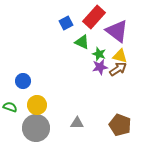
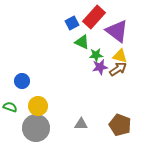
blue square: moved 6 px right
green star: moved 3 px left, 1 px down; rotated 24 degrees counterclockwise
blue circle: moved 1 px left
yellow circle: moved 1 px right, 1 px down
gray triangle: moved 4 px right, 1 px down
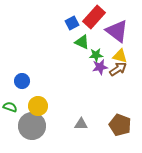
gray circle: moved 4 px left, 2 px up
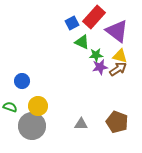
brown pentagon: moved 3 px left, 3 px up
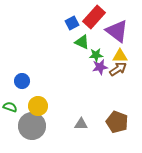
yellow triangle: rotated 14 degrees counterclockwise
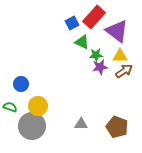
brown arrow: moved 6 px right, 2 px down
blue circle: moved 1 px left, 3 px down
brown pentagon: moved 5 px down
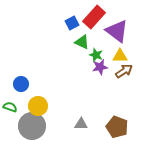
green star: rotated 24 degrees clockwise
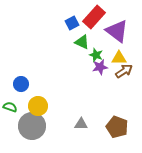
yellow triangle: moved 1 px left, 2 px down
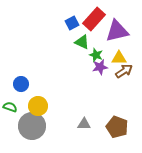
red rectangle: moved 2 px down
purple triangle: rotated 50 degrees counterclockwise
gray triangle: moved 3 px right
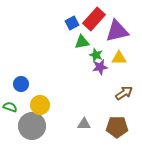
green triangle: rotated 35 degrees counterclockwise
brown arrow: moved 22 px down
yellow circle: moved 2 px right, 1 px up
brown pentagon: rotated 20 degrees counterclockwise
